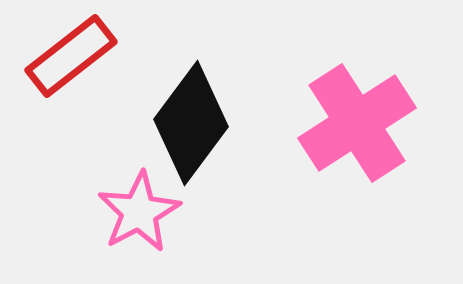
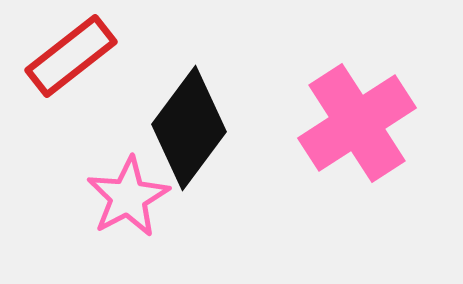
black diamond: moved 2 px left, 5 px down
pink star: moved 11 px left, 15 px up
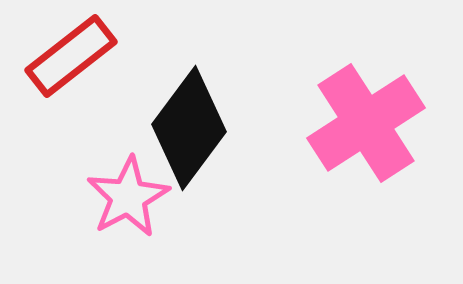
pink cross: moved 9 px right
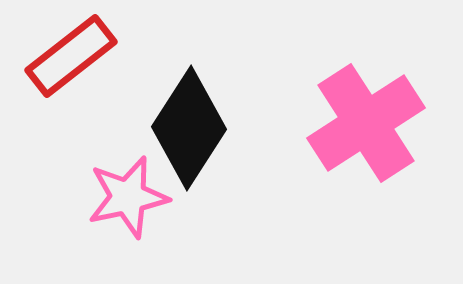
black diamond: rotated 4 degrees counterclockwise
pink star: rotated 16 degrees clockwise
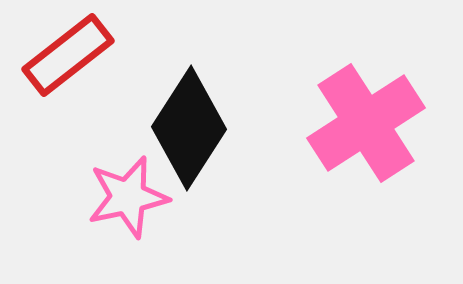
red rectangle: moved 3 px left, 1 px up
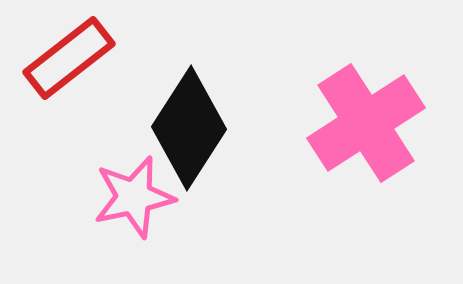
red rectangle: moved 1 px right, 3 px down
pink star: moved 6 px right
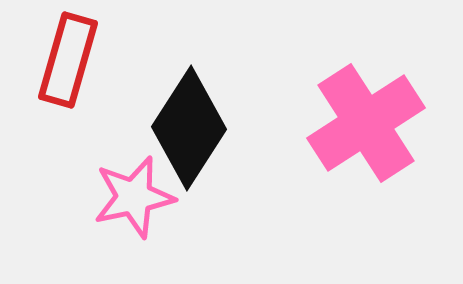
red rectangle: moved 1 px left, 2 px down; rotated 36 degrees counterclockwise
